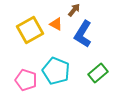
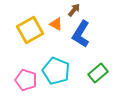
blue L-shape: moved 2 px left
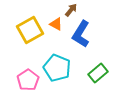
brown arrow: moved 3 px left
cyan pentagon: moved 1 px right, 3 px up
pink pentagon: moved 2 px right; rotated 20 degrees clockwise
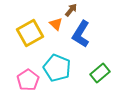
orange triangle: rotated 16 degrees clockwise
yellow square: moved 3 px down
green rectangle: moved 2 px right
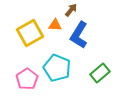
orange triangle: moved 1 px left, 1 px down; rotated 40 degrees counterclockwise
blue L-shape: moved 2 px left, 1 px down
pink pentagon: moved 1 px left, 1 px up
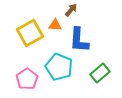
blue L-shape: moved 5 px down; rotated 28 degrees counterclockwise
cyan pentagon: moved 2 px right, 1 px up
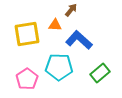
yellow square: moved 3 px left, 1 px down; rotated 20 degrees clockwise
blue L-shape: rotated 128 degrees clockwise
cyan pentagon: rotated 20 degrees counterclockwise
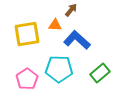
blue L-shape: moved 2 px left
cyan pentagon: moved 2 px down
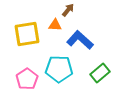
brown arrow: moved 3 px left
blue L-shape: moved 3 px right
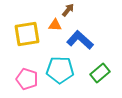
cyan pentagon: moved 1 px right, 1 px down
pink pentagon: rotated 20 degrees counterclockwise
